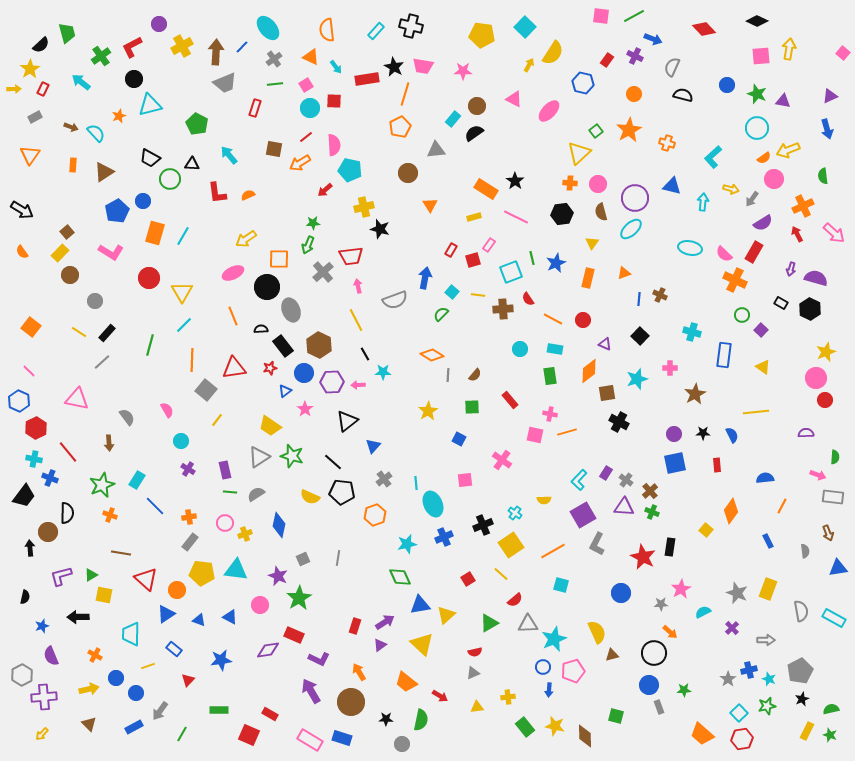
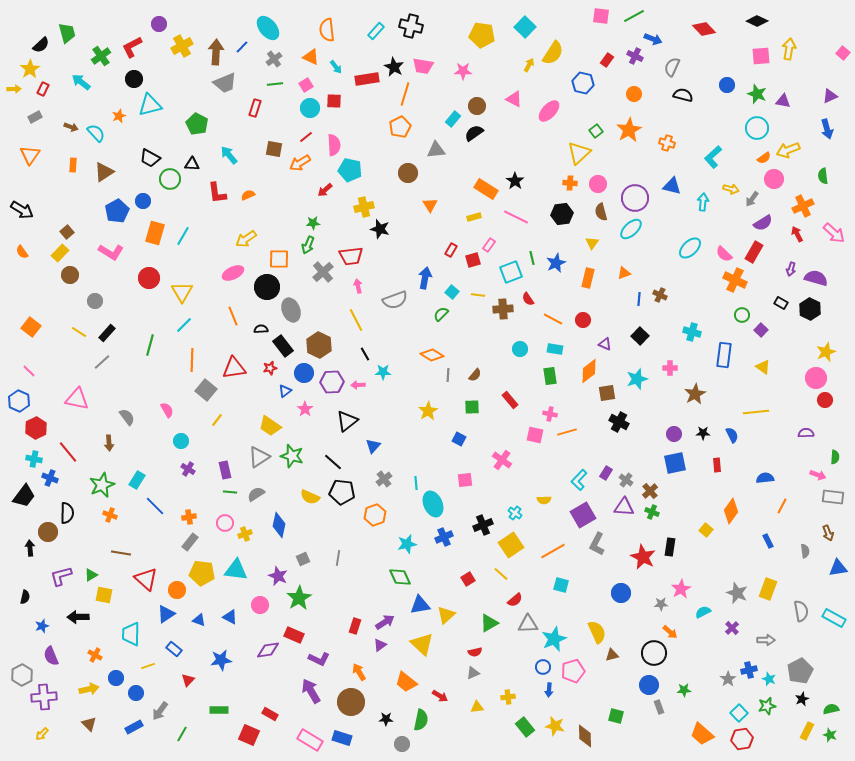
cyan ellipse at (690, 248): rotated 55 degrees counterclockwise
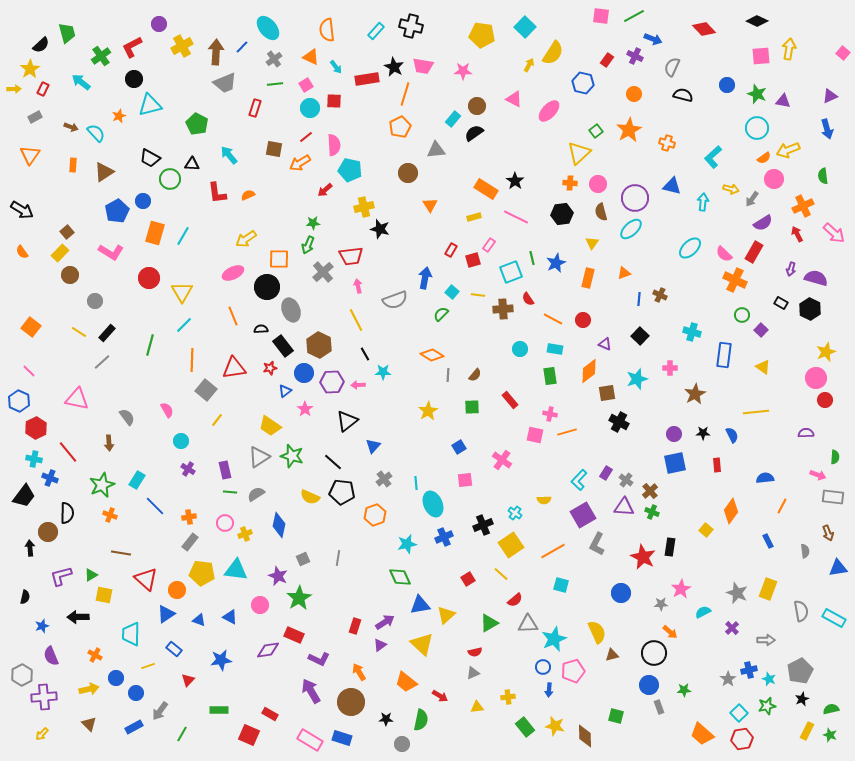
blue square at (459, 439): moved 8 px down; rotated 32 degrees clockwise
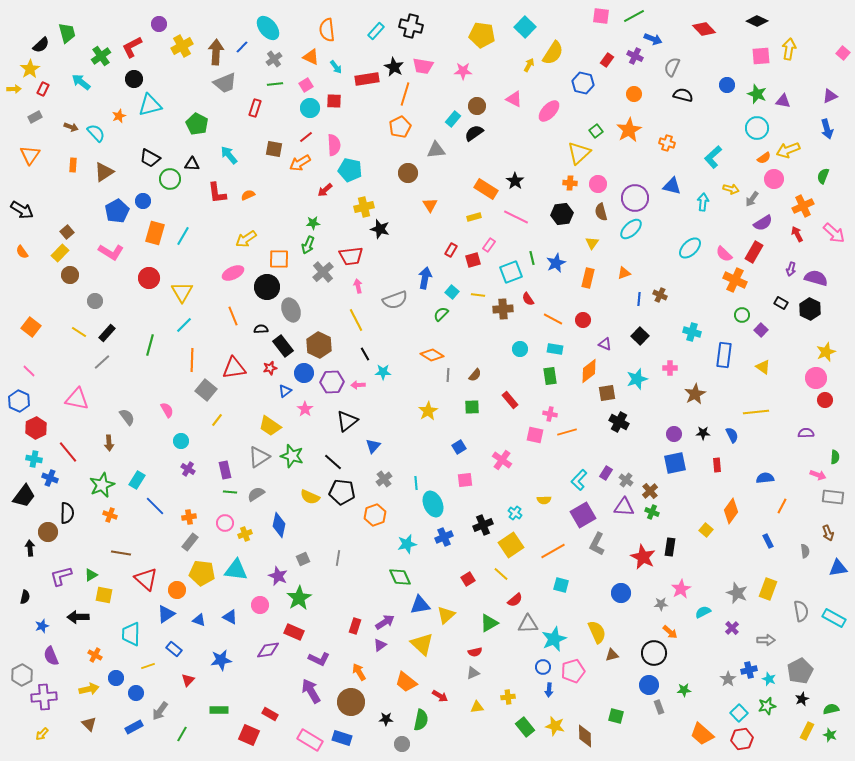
green semicircle at (823, 176): rotated 28 degrees clockwise
red rectangle at (294, 635): moved 3 px up
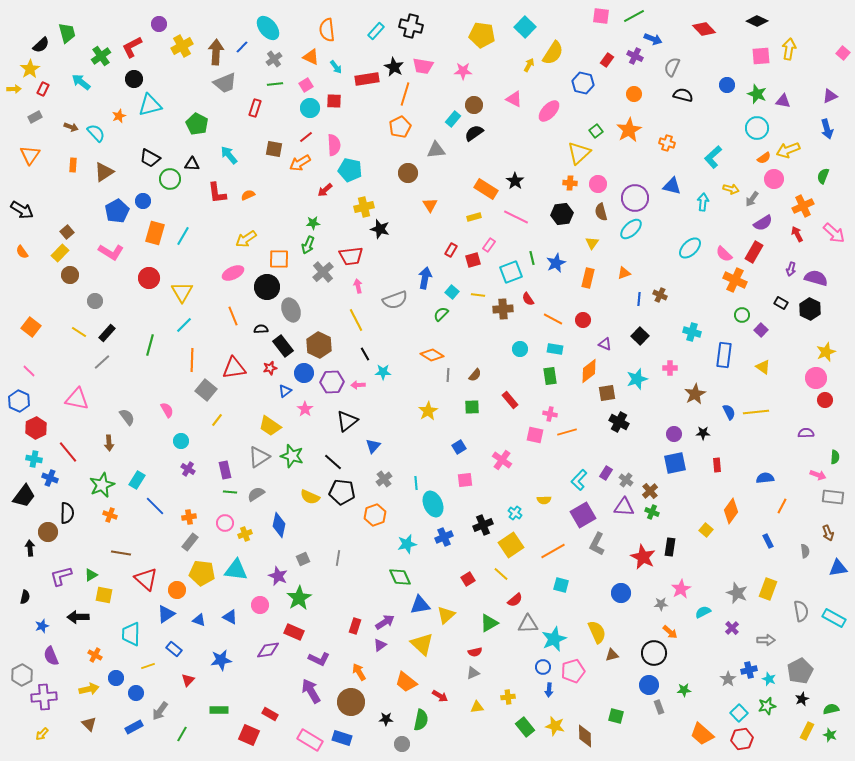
brown circle at (477, 106): moved 3 px left, 1 px up
blue semicircle at (732, 435): moved 3 px left, 23 px up
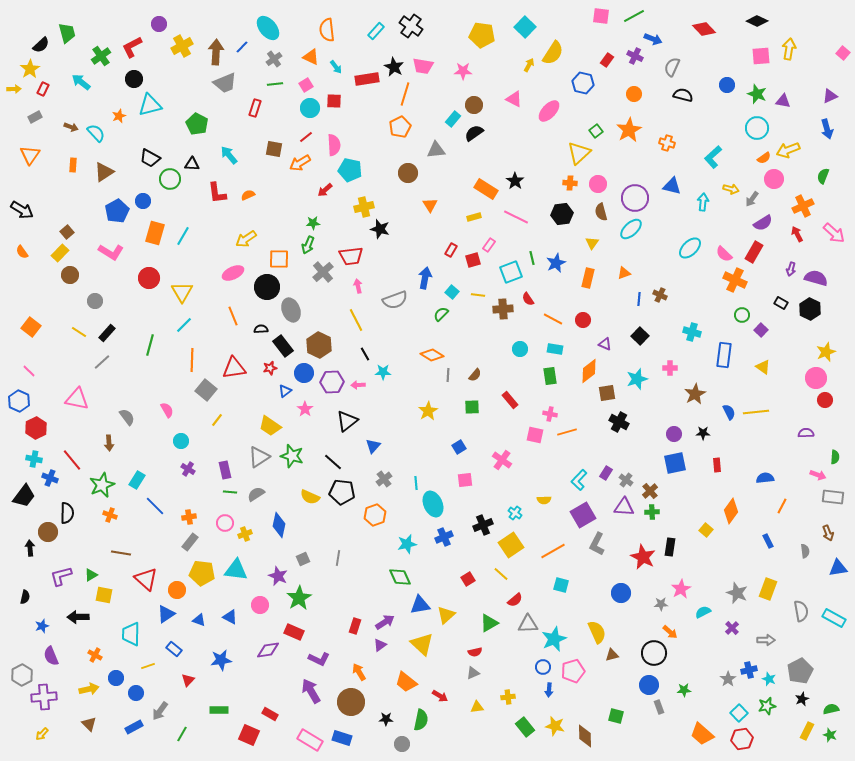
black cross at (411, 26): rotated 20 degrees clockwise
red line at (68, 452): moved 4 px right, 8 px down
green cross at (652, 512): rotated 24 degrees counterclockwise
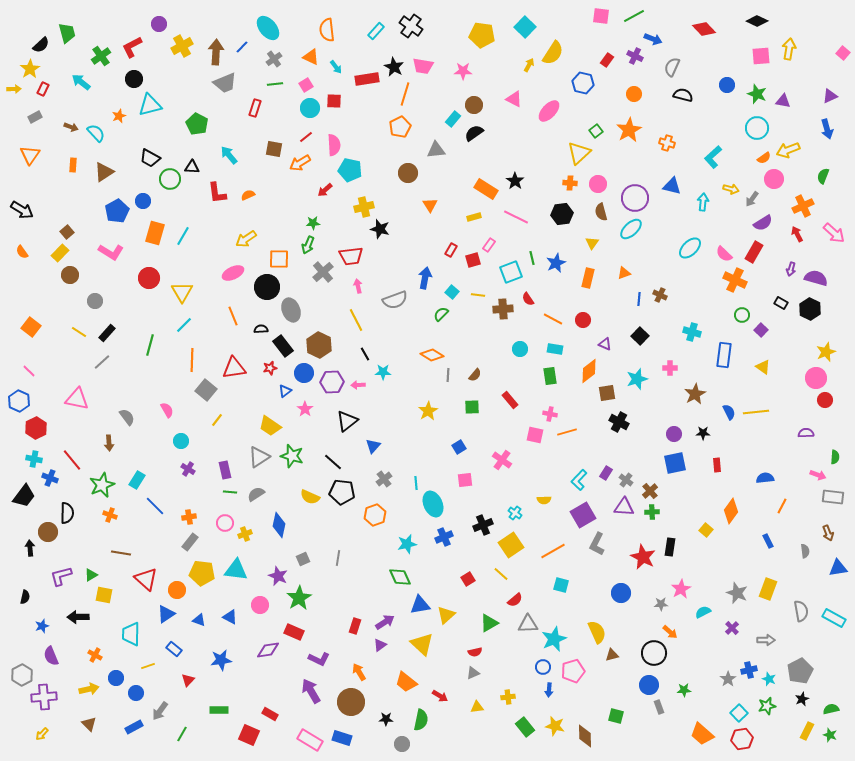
black triangle at (192, 164): moved 3 px down
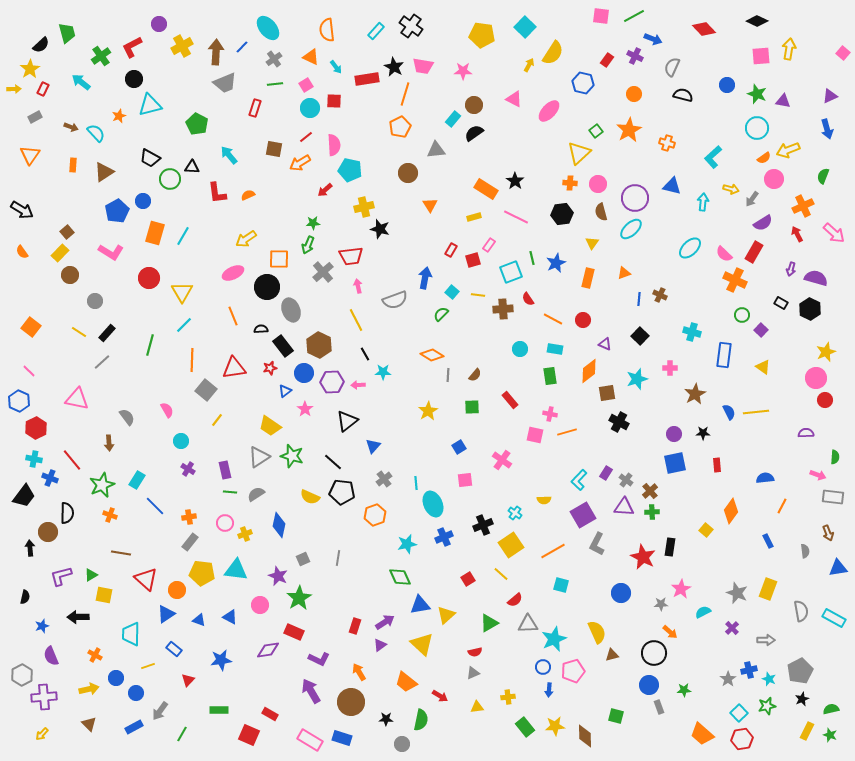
yellow star at (555, 726): rotated 18 degrees counterclockwise
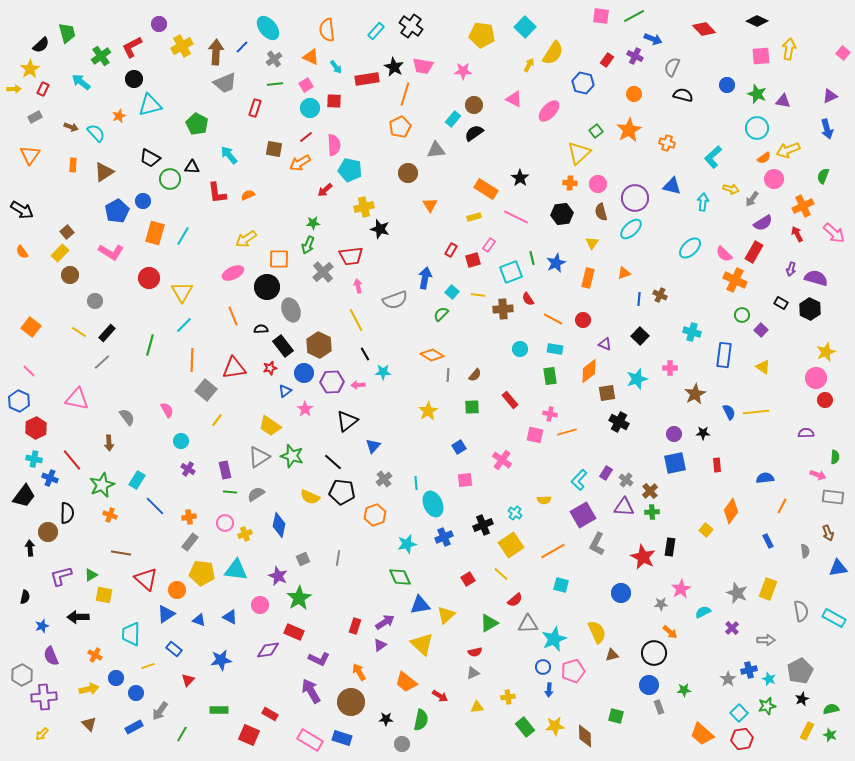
black star at (515, 181): moved 5 px right, 3 px up
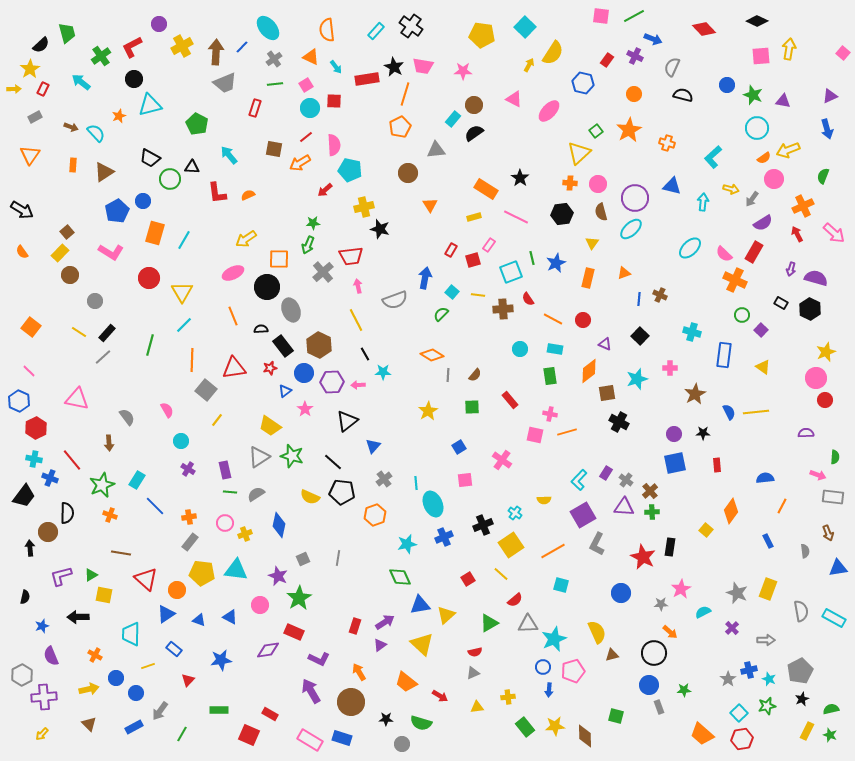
green star at (757, 94): moved 4 px left, 1 px down
cyan line at (183, 236): moved 1 px right, 4 px down
gray line at (102, 362): moved 1 px right, 5 px up
green semicircle at (421, 720): moved 3 px down; rotated 95 degrees clockwise
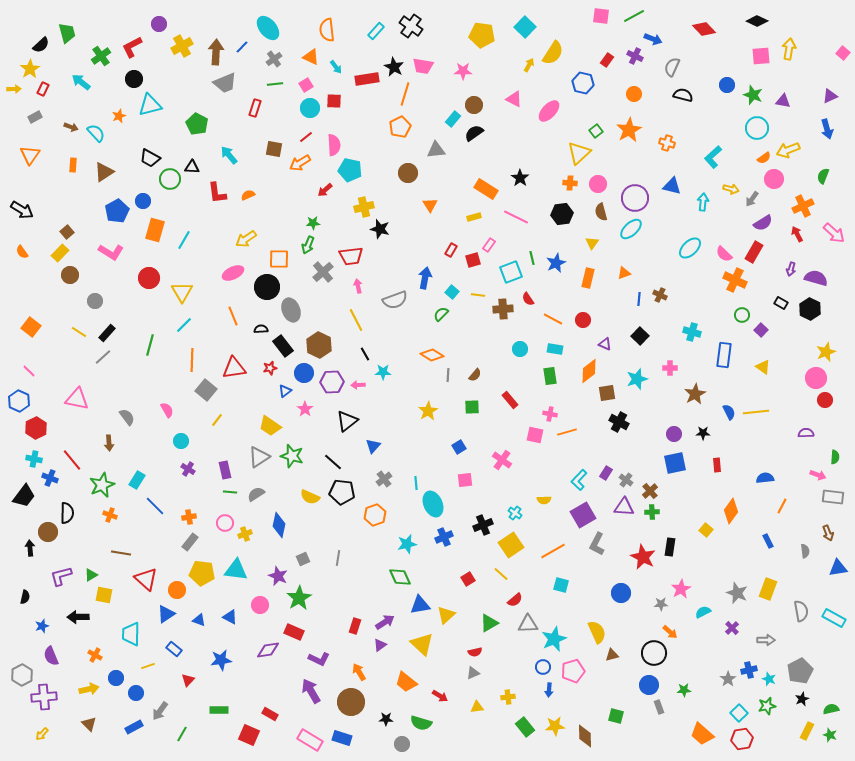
orange rectangle at (155, 233): moved 3 px up
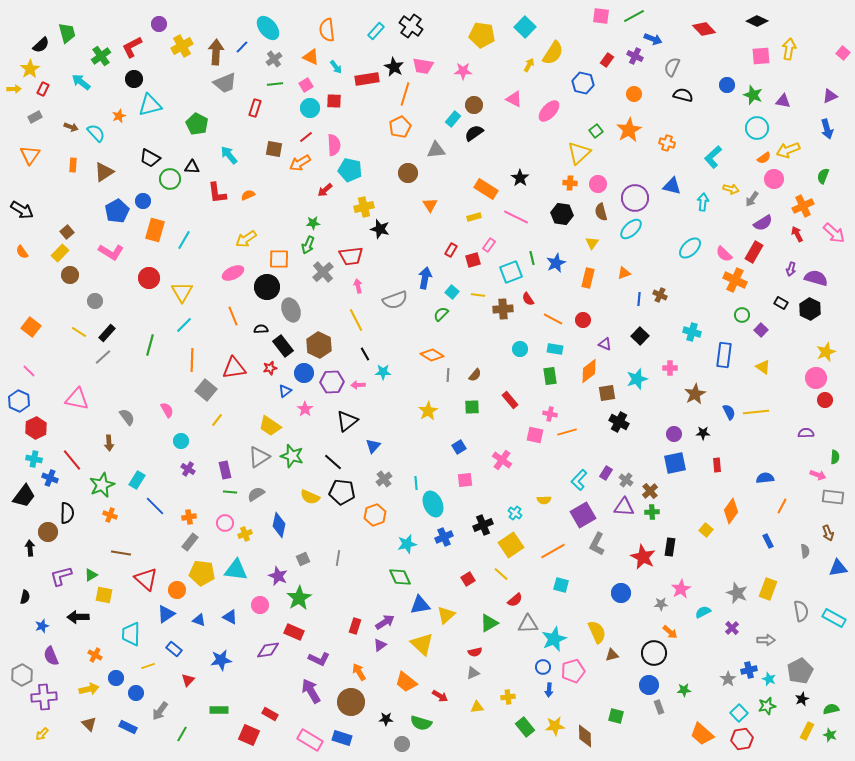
black hexagon at (562, 214): rotated 15 degrees clockwise
blue rectangle at (134, 727): moved 6 px left; rotated 54 degrees clockwise
